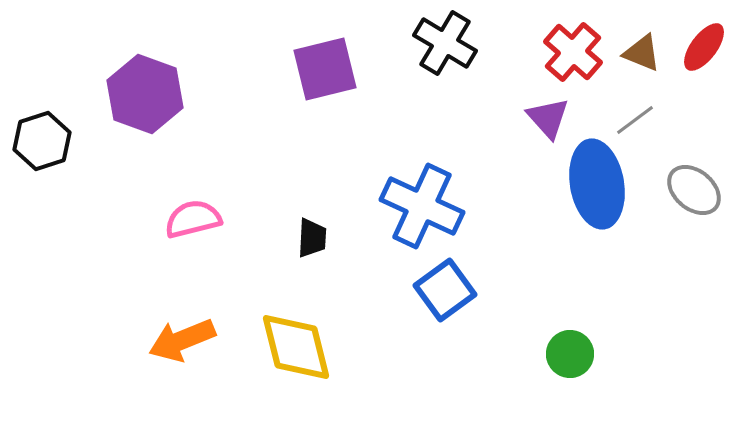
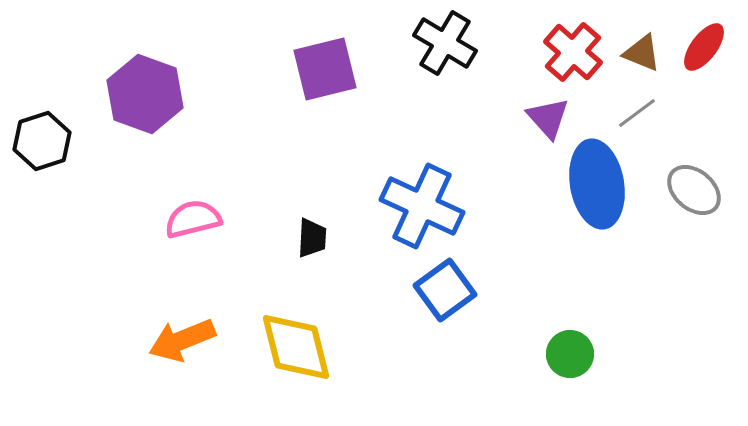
gray line: moved 2 px right, 7 px up
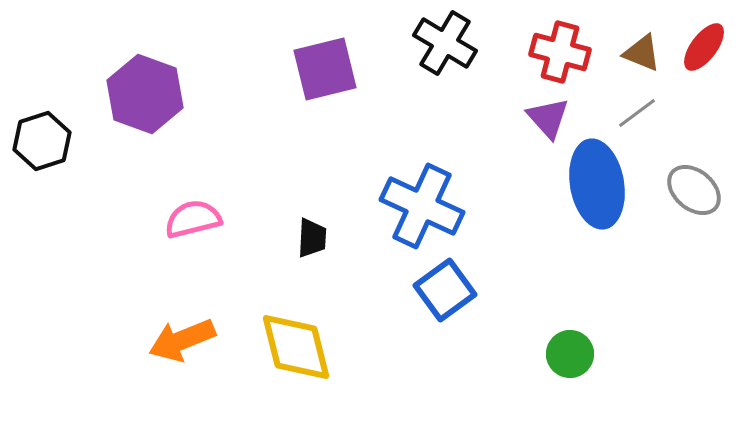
red cross: moved 13 px left; rotated 26 degrees counterclockwise
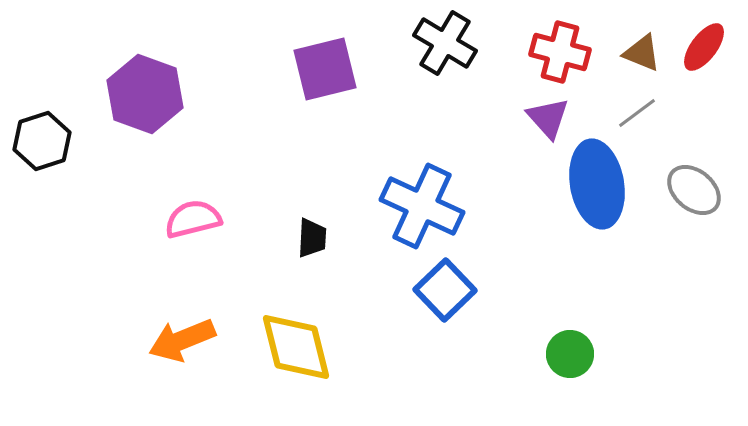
blue square: rotated 8 degrees counterclockwise
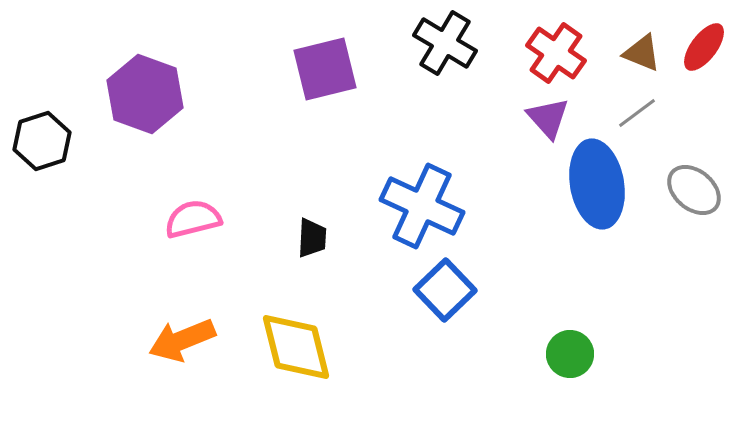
red cross: moved 4 px left, 1 px down; rotated 20 degrees clockwise
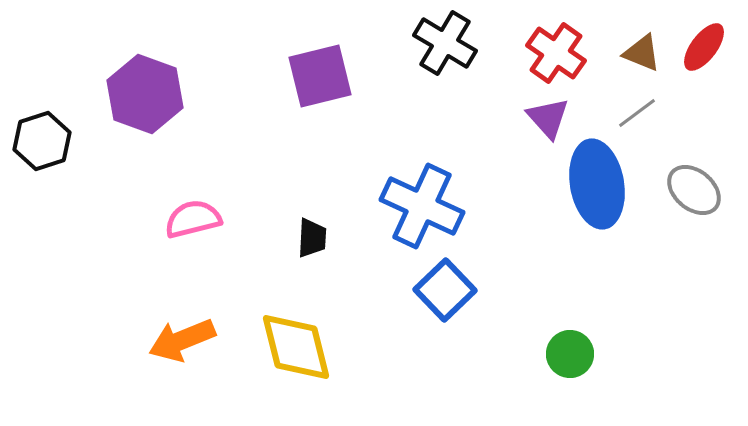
purple square: moved 5 px left, 7 px down
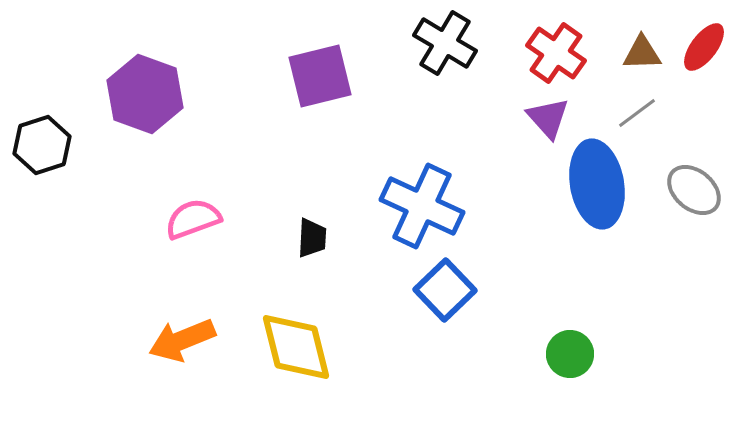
brown triangle: rotated 24 degrees counterclockwise
black hexagon: moved 4 px down
pink semicircle: rotated 6 degrees counterclockwise
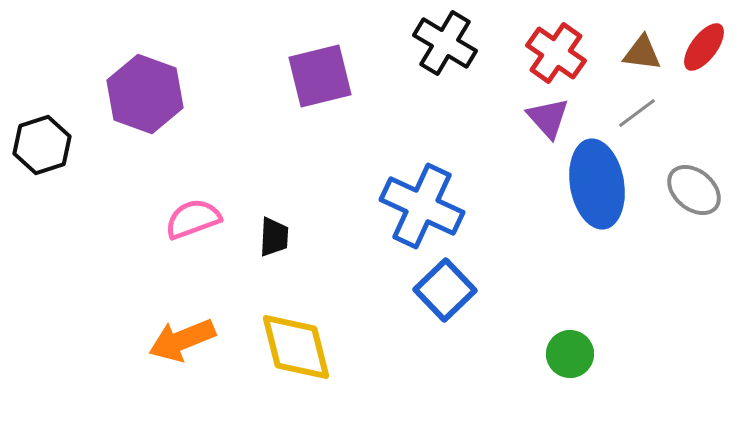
brown triangle: rotated 9 degrees clockwise
black trapezoid: moved 38 px left, 1 px up
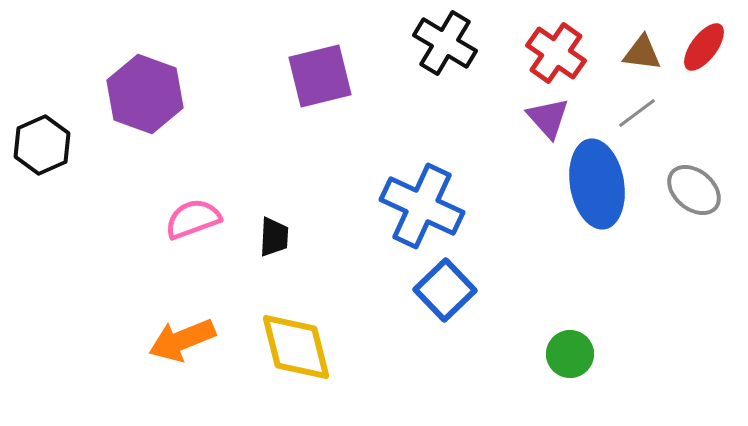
black hexagon: rotated 6 degrees counterclockwise
